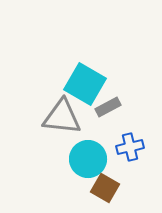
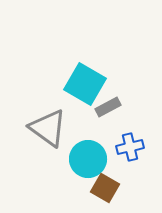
gray triangle: moved 14 px left, 11 px down; rotated 30 degrees clockwise
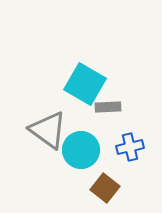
gray rectangle: rotated 25 degrees clockwise
gray triangle: moved 2 px down
cyan circle: moved 7 px left, 9 px up
brown square: rotated 8 degrees clockwise
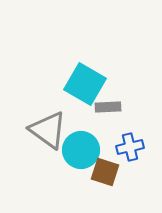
brown square: moved 16 px up; rotated 20 degrees counterclockwise
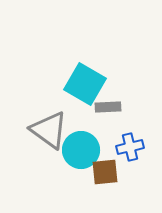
gray triangle: moved 1 px right
brown square: rotated 24 degrees counterclockwise
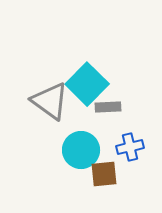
cyan square: moved 2 px right; rotated 15 degrees clockwise
gray triangle: moved 1 px right, 29 px up
brown square: moved 1 px left, 2 px down
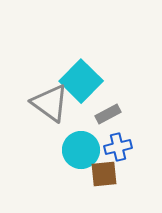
cyan square: moved 6 px left, 3 px up
gray triangle: moved 2 px down
gray rectangle: moved 7 px down; rotated 25 degrees counterclockwise
blue cross: moved 12 px left
